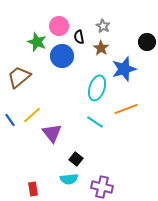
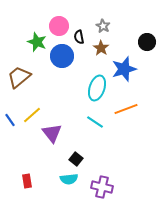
red rectangle: moved 6 px left, 8 px up
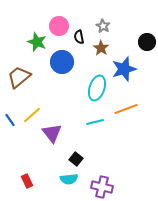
blue circle: moved 6 px down
cyan line: rotated 48 degrees counterclockwise
red rectangle: rotated 16 degrees counterclockwise
